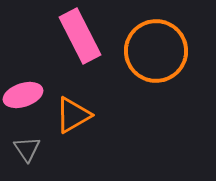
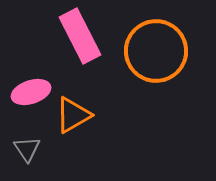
pink ellipse: moved 8 px right, 3 px up
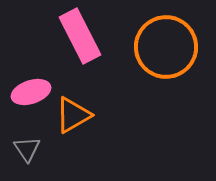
orange circle: moved 10 px right, 4 px up
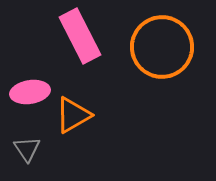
orange circle: moved 4 px left
pink ellipse: moved 1 px left; rotated 9 degrees clockwise
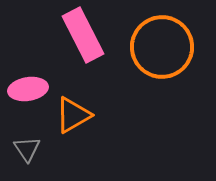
pink rectangle: moved 3 px right, 1 px up
pink ellipse: moved 2 px left, 3 px up
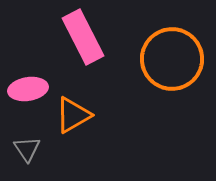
pink rectangle: moved 2 px down
orange circle: moved 10 px right, 12 px down
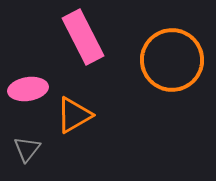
orange circle: moved 1 px down
orange triangle: moved 1 px right
gray triangle: rotated 12 degrees clockwise
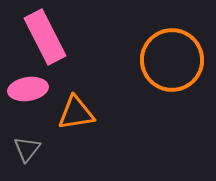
pink rectangle: moved 38 px left
orange triangle: moved 2 px right, 2 px up; rotated 21 degrees clockwise
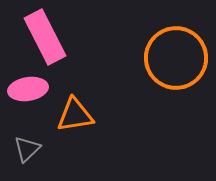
orange circle: moved 4 px right, 2 px up
orange triangle: moved 1 px left, 2 px down
gray triangle: rotated 8 degrees clockwise
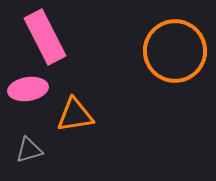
orange circle: moved 1 px left, 7 px up
gray triangle: moved 2 px right, 1 px down; rotated 28 degrees clockwise
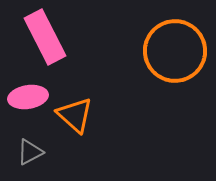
pink ellipse: moved 8 px down
orange triangle: rotated 51 degrees clockwise
gray triangle: moved 1 px right, 2 px down; rotated 12 degrees counterclockwise
